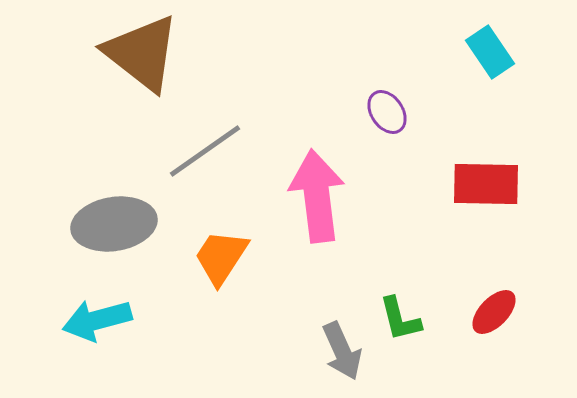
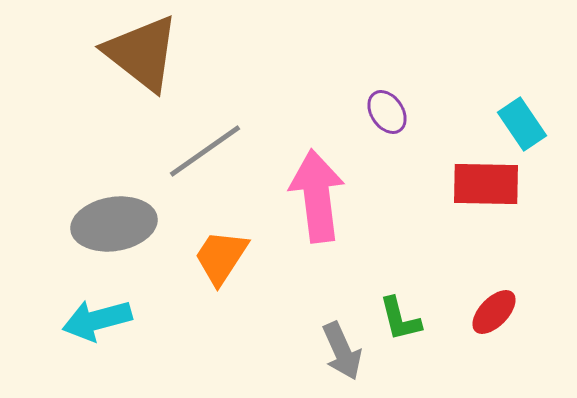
cyan rectangle: moved 32 px right, 72 px down
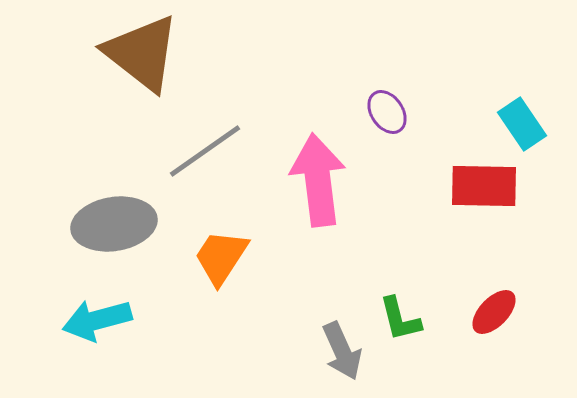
red rectangle: moved 2 px left, 2 px down
pink arrow: moved 1 px right, 16 px up
